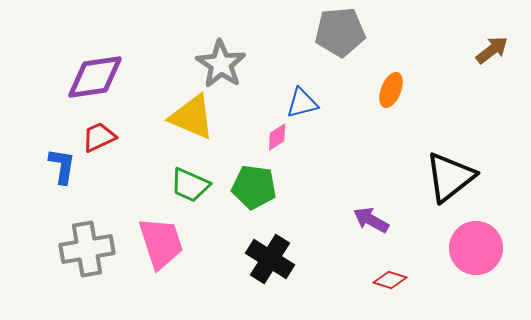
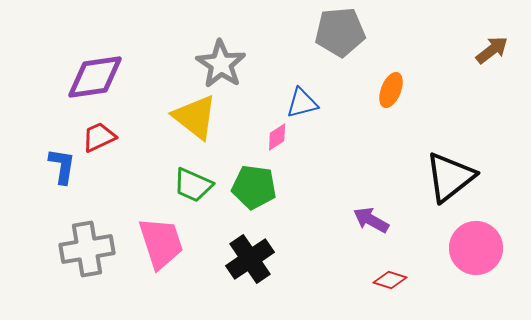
yellow triangle: moved 3 px right; rotated 15 degrees clockwise
green trapezoid: moved 3 px right
black cross: moved 20 px left; rotated 24 degrees clockwise
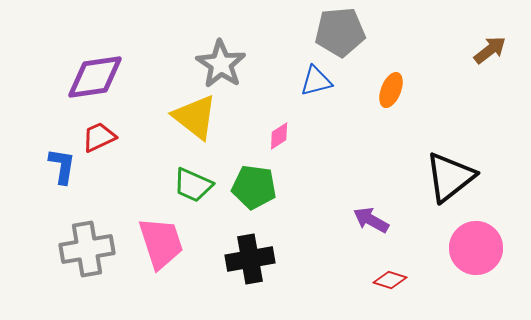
brown arrow: moved 2 px left
blue triangle: moved 14 px right, 22 px up
pink diamond: moved 2 px right, 1 px up
black cross: rotated 24 degrees clockwise
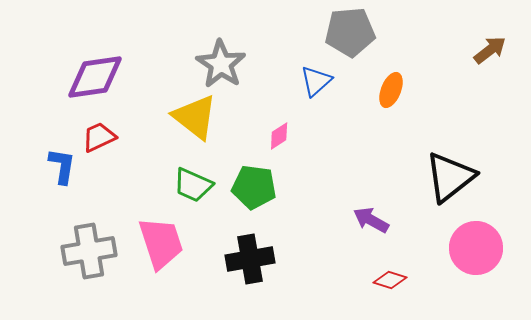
gray pentagon: moved 10 px right
blue triangle: rotated 28 degrees counterclockwise
gray cross: moved 2 px right, 2 px down
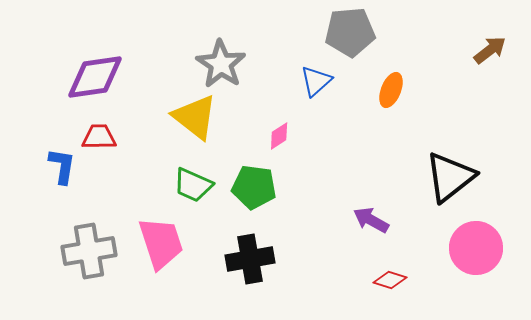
red trapezoid: rotated 24 degrees clockwise
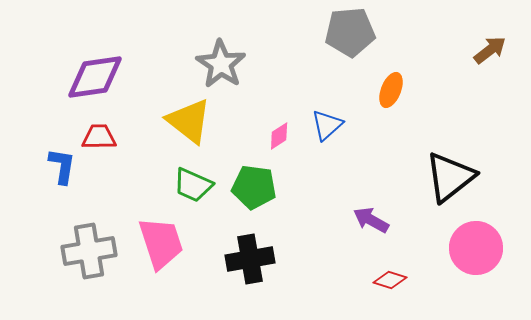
blue triangle: moved 11 px right, 44 px down
yellow triangle: moved 6 px left, 4 px down
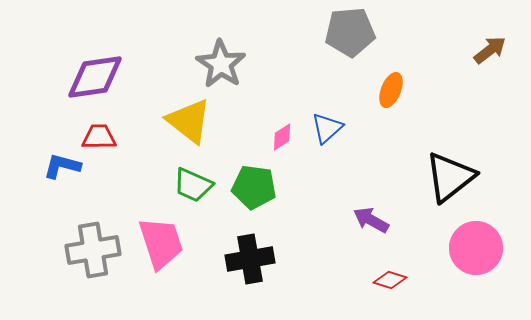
blue triangle: moved 3 px down
pink diamond: moved 3 px right, 1 px down
blue L-shape: rotated 84 degrees counterclockwise
gray cross: moved 4 px right, 1 px up
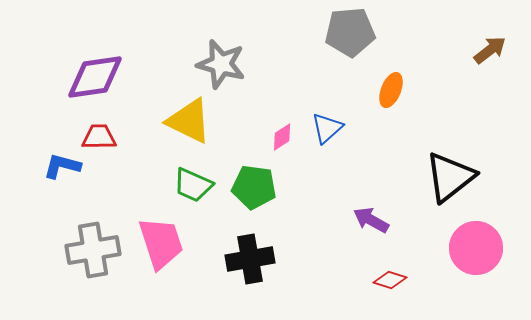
gray star: rotated 18 degrees counterclockwise
yellow triangle: rotated 12 degrees counterclockwise
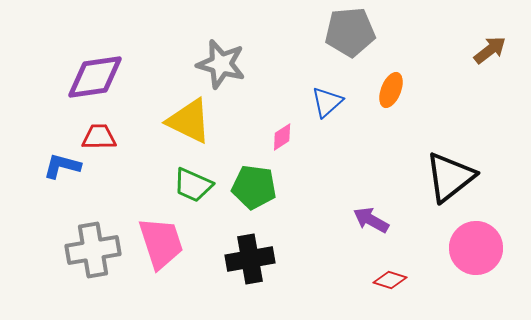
blue triangle: moved 26 px up
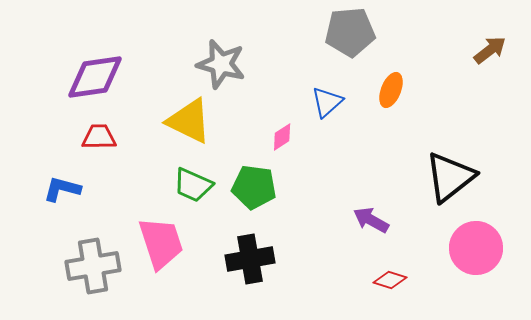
blue L-shape: moved 23 px down
gray cross: moved 16 px down
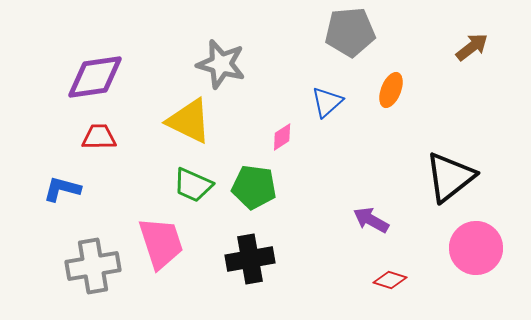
brown arrow: moved 18 px left, 3 px up
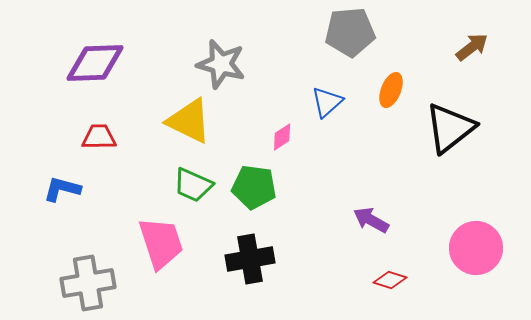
purple diamond: moved 14 px up; rotated 6 degrees clockwise
black triangle: moved 49 px up
gray cross: moved 5 px left, 17 px down
